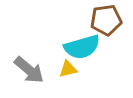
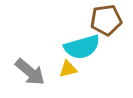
gray arrow: moved 1 px right, 2 px down
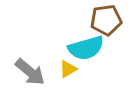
cyan semicircle: moved 4 px right, 1 px down
yellow triangle: rotated 18 degrees counterclockwise
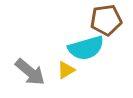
yellow triangle: moved 2 px left, 1 px down
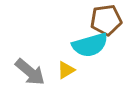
cyan semicircle: moved 4 px right, 3 px up
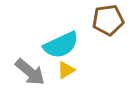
brown pentagon: moved 2 px right
cyan semicircle: moved 29 px left; rotated 9 degrees counterclockwise
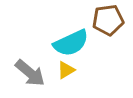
cyan semicircle: moved 10 px right, 2 px up
gray arrow: moved 1 px down
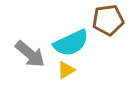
gray arrow: moved 19 px up
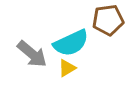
gray arrow: moved 2 px right
yellow triangle: moved 1 px right, 2 px up
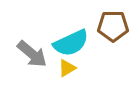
brown pentagon: moved 5 px right, 6 px down; rotated 8 degrees clockwise
